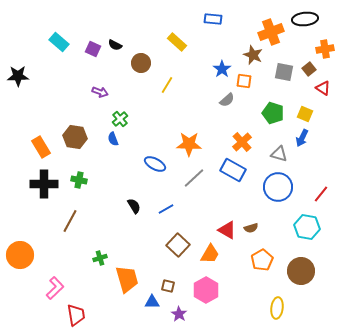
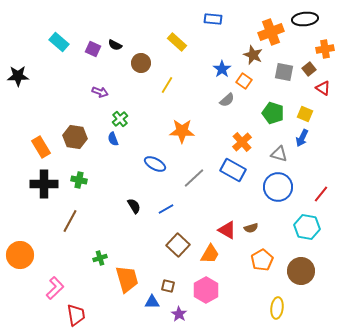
orange square at (244, 81): rotated 28 degrees clockwise
orange star at (189, 144): moved 7 px left, 13 px up
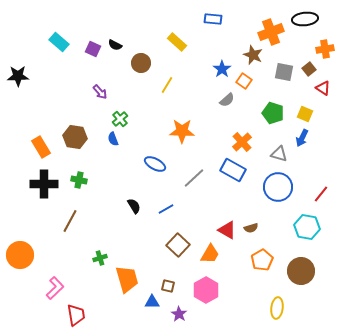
purple arrow at (100, 92): rotated 28 degrees clockwise
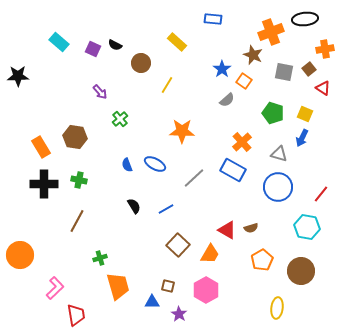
blue semicircle at (113, 139): moved 14 px right, 26 px down
brown line at (70, 221): moved 7 px right
orange trapezoid at (127, 279): moved 9 px left, 7 px down
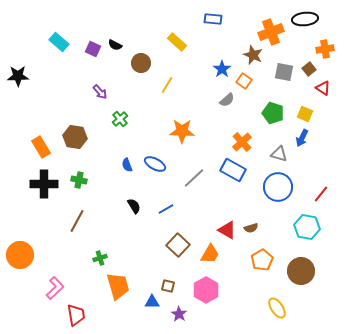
yellow ellipse at (277, 308): rotated 40 degrees counterclockwise
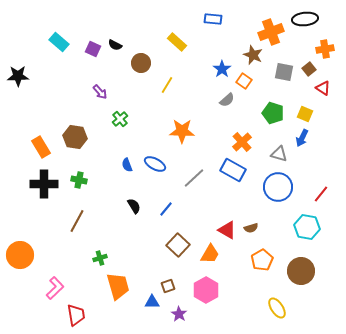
blue line at (166, 209): rotated 21 degrees counterclockwise
brown square at (168, 286): rotated 32 degrees counterclockwise
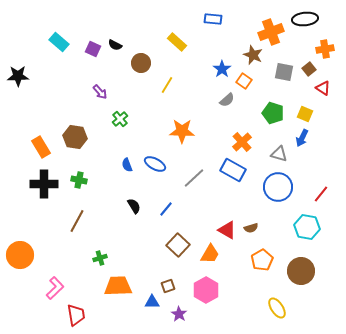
orange trapezoid at (118, 286): rotated 76 degrees counterclockwise
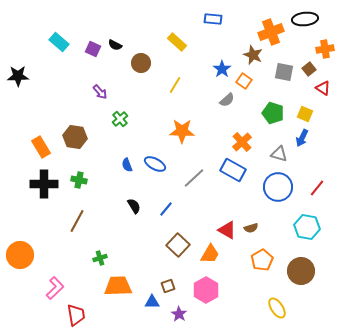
yellow line at (167, 85): moved 8 px right
red line at (321, 194): moved 4 px left, 6 px up
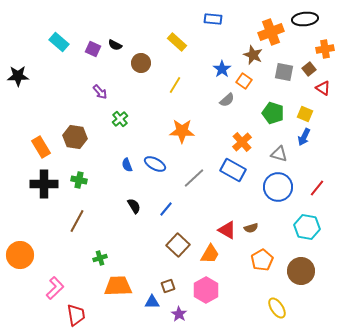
blue arrow at (302, 138): moved 2 px right, 1 px up
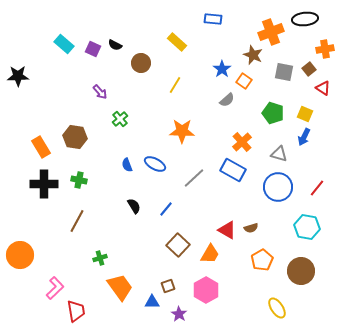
cyan rectangle at (59, 42): moved 5 px right, 2 px down
orange trapezoid at (118, 286): moved 2 px right, 1 px down; rotated 56 degrees clockwise
red trapezoid at (76, 315): moved 4 px up
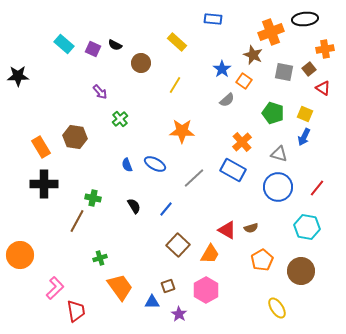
green cross at (79, 180): moved 14 px right, 18 px down
